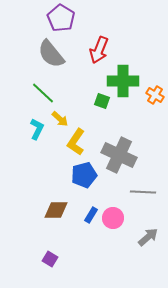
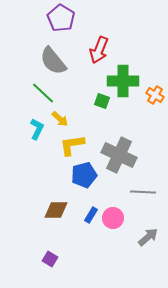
gray semicircle: moved 2 px right, 7 px down
yellow L-shape: moved 4 px left, 3 px down; rotated 48 degrees clockwise
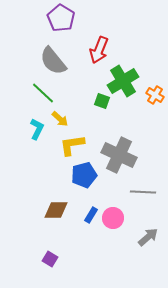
green cross: rotated 32 degrees counterclockwise
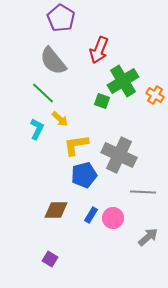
yellow L-shape: moved 4 px right
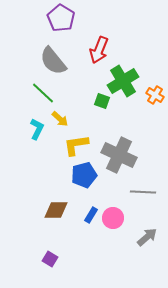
gray arrow: moved 1 px left
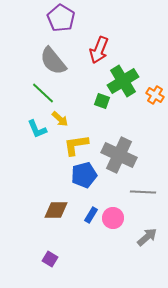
cyan L-shape: rotated 130 degrees clockwise
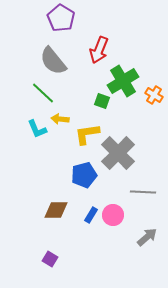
orange cross: moved 1 px left
yellow arrow: rotated 144 degrees clockwise
yellow L-shape: moved 11 px right, 11 px up
gray cross: moved 1 px left, 2 px up; rotated 20 degrees clockwise
pink circle: moved 3 px up
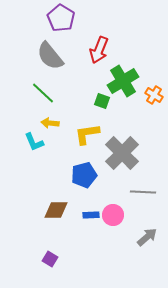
gray semicircle: moved 3 px left, 5 px up
yellow arrow: moved 10 px left, 4 px down
cyan L-shape: moved 3 px left, 13 px down
gray cross: moved 4 px right
blue rectangle: rotated 56 degrees clockwise
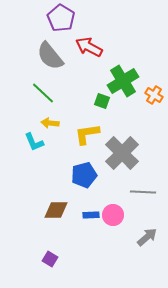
red arrow: moved 10 px left, 3 px up; rotated 96 degrees clockwise
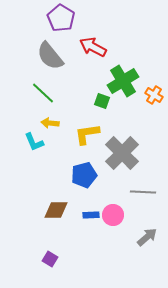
red arrow: moved 4 px right
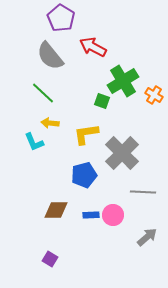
yellow L-shape: moved 1 px left
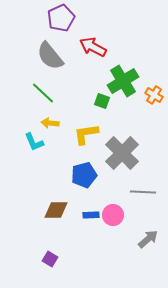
purple pentagon: rotated 16 degrees clockwise
gray arrow: moved 1 px right, 2 px down
